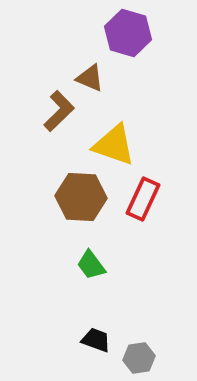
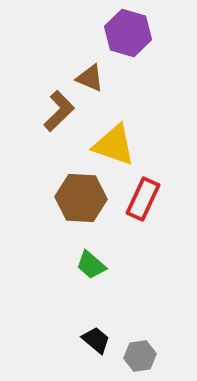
brown hexagon: moved 1 px down
green trapezoid: rotated 12 degrees counterclockwise
black trapezoid: rotated 20 degrees clockwise
gray hexagon: moved 1 px right, 2 px up
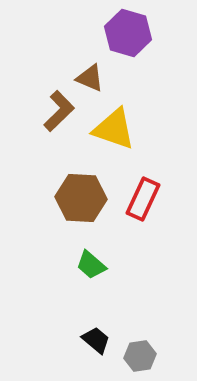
yellow triangle: moved 16 px up
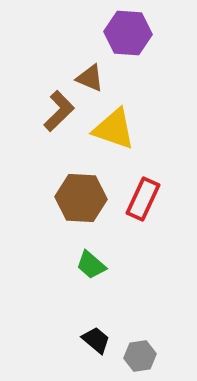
purple hexagon: rotated 12 degrees counterclockwise
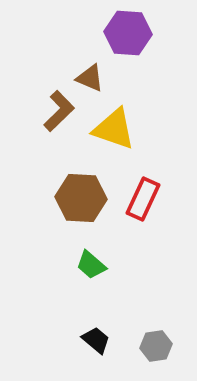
gray hexagon: moved 16 px right, 10 px up
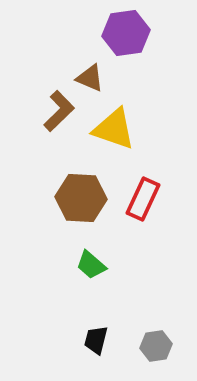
purple hexagon: moved 2 px left; rotated 12 degrees counterclockwise
black trapezoid: rotated 116 degrees counterclockwise
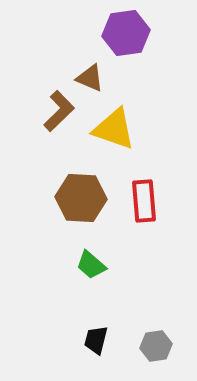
red rectangle: moved 1 px right, 2 px down; rotated 30 degrees counterclockwise
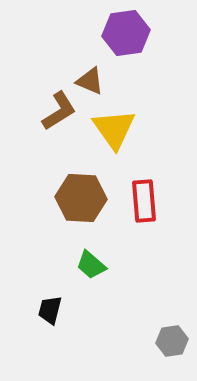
brown triangle: moved 3 px down
brown L-shape: rotated 12 degrees clockwise
yellow triangle: rotated 36 degrees clockwise
black trapezoid: moved 46 px left, 30 px up
gray hexagon: moved 16 px right, 5 px up
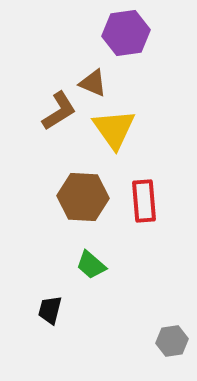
brown triangle: moved 3 px right, 2 px down
brown hexagon: moved 2 px right, 1 px up
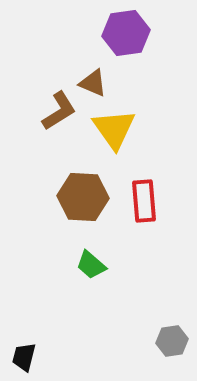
black trapezoid: moved 26 px left, 47 px down
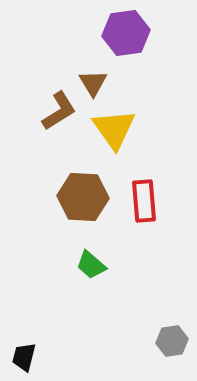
brown triangle: rotated 36 degrees clockwise
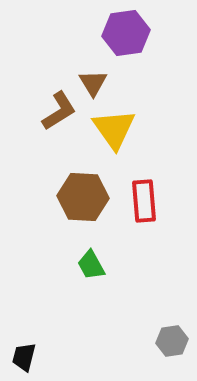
green trapezoid: rotated 20 degrees clockwise
